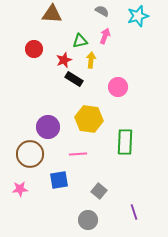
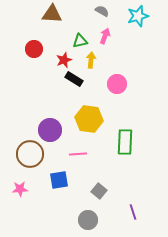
pink circle: moved 1 px left, 3 px up
purple circle: moved 2 px right, 3 px down
purple line: moved 1 px left
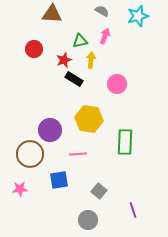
purple line: moved 2 px up
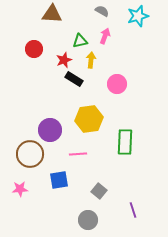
yellow hexagon: rotated 16 degrees counterclockwise
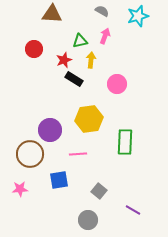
purple line: rotated 42 degrees counterclockwise
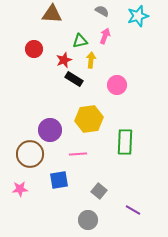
pink circle: moved 1 px down
